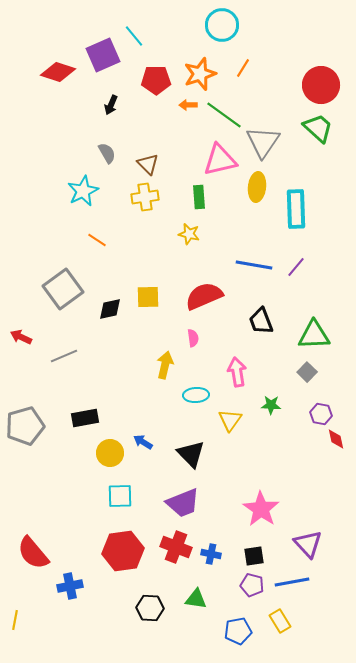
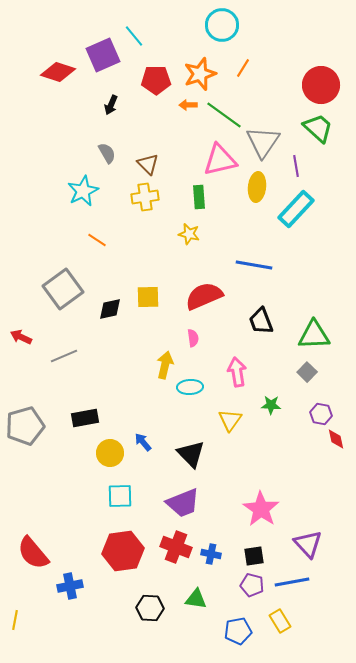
cyan rectangle at (296, 209): rotated 45 degrees clockwise
purple line at (296, 267): moved 101 px up; rotated 50 degrees counterclockwise
cyan ellipse at (196, 395): moved 6 px left, 8 px up
blue arrow at (143, 442): rotated 18 degrees clockwise
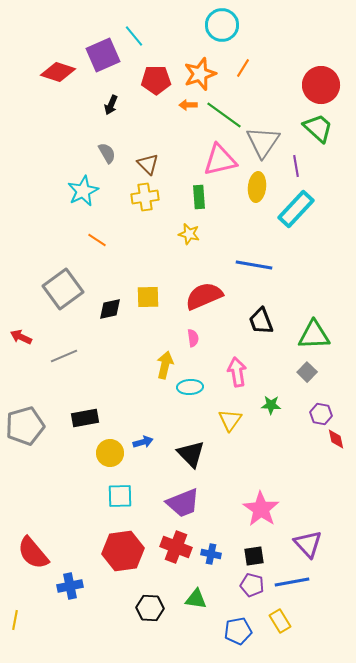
blue arrow at (143, 442): rotated 114 degrees clockwise
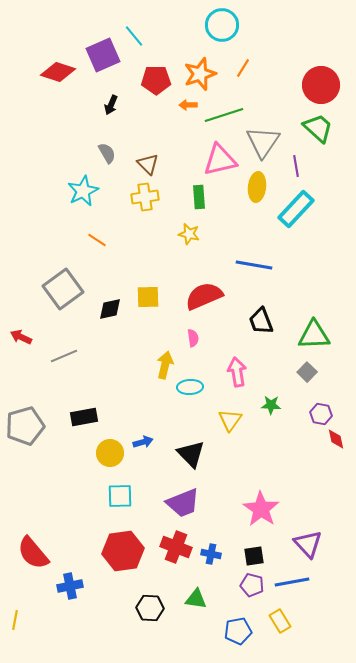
green line at (224, 115): rotated 54 degrees counterclockwise
black rectangle at (85, 418): moved 1 px left, 1 px up
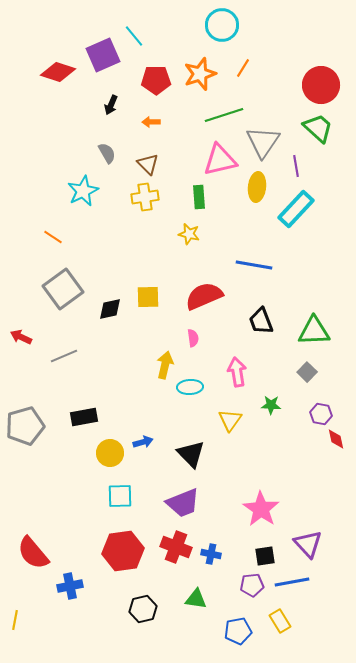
orange arrow at (188, 105): moved 37 px left, 17 px down
orange line at (97, 240): moved 44 px left, 3 px up
green triangle at (314, 335): moved 4 px up
black square at (254, 556): moved 11 px right
purple pentagon at (252, 585): rotated 20 degrees counterclockwise
black hexagon at (150, 608): moved 7 px left, 1 px down; rotated 16 degrees counterclockwise
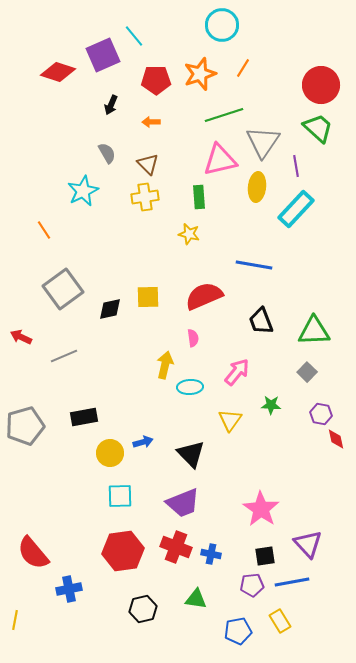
orange line at (53, 237): moved 9 px left, 7 px up; rotated 24 degrees clockwise
pink arrow at (237, 372): rotated 48 degrees clockwise
blue cross at (70, 586): moved 1 px left, 3 px down
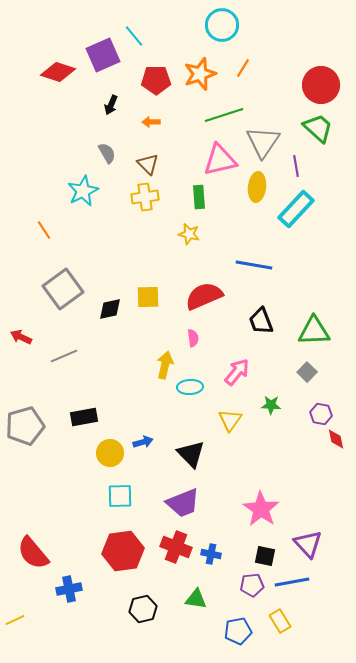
black square at (265, 556): rotated 20 degrees clockwise
yellow line at (15, 620): rotated 54 degrees clockwise
